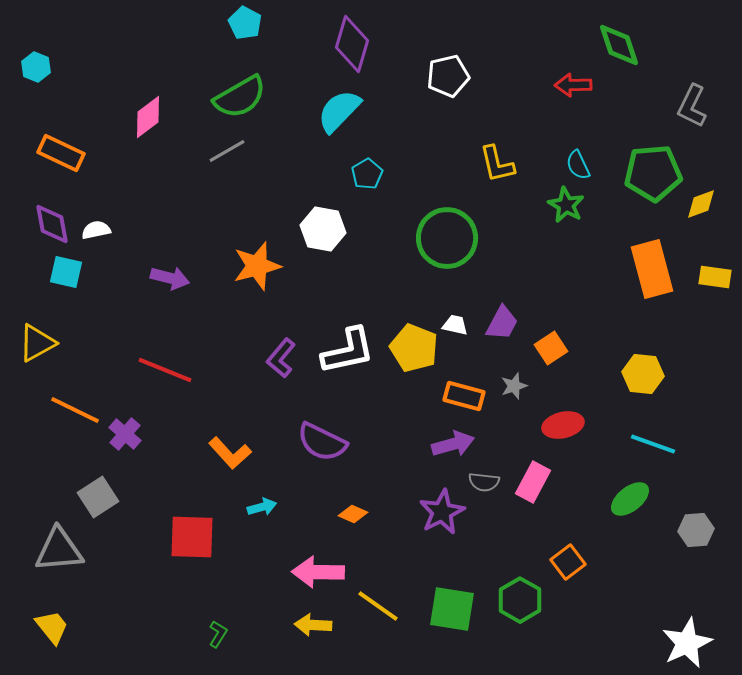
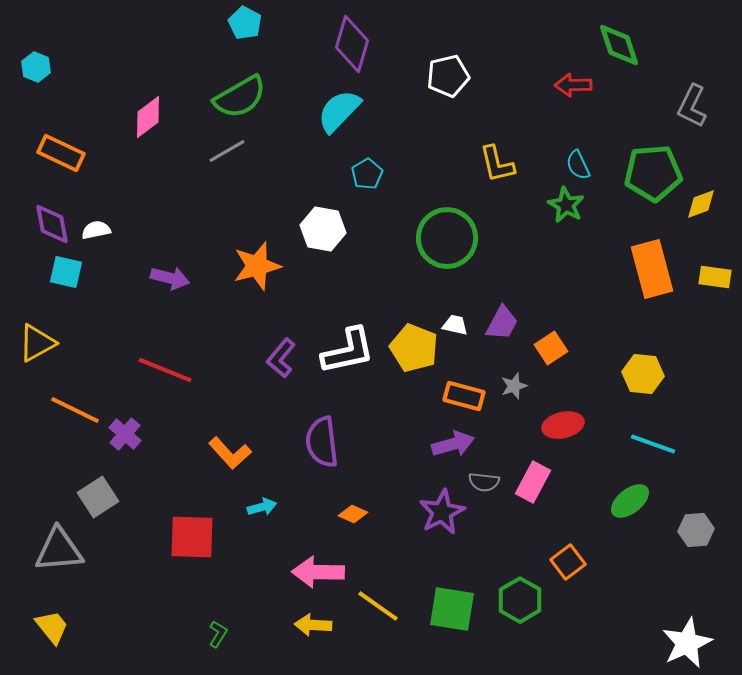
purple semicircle at (322, 442): rotated 57 degrees clockwise
green ellipse at (630, 499): moved 2 px down
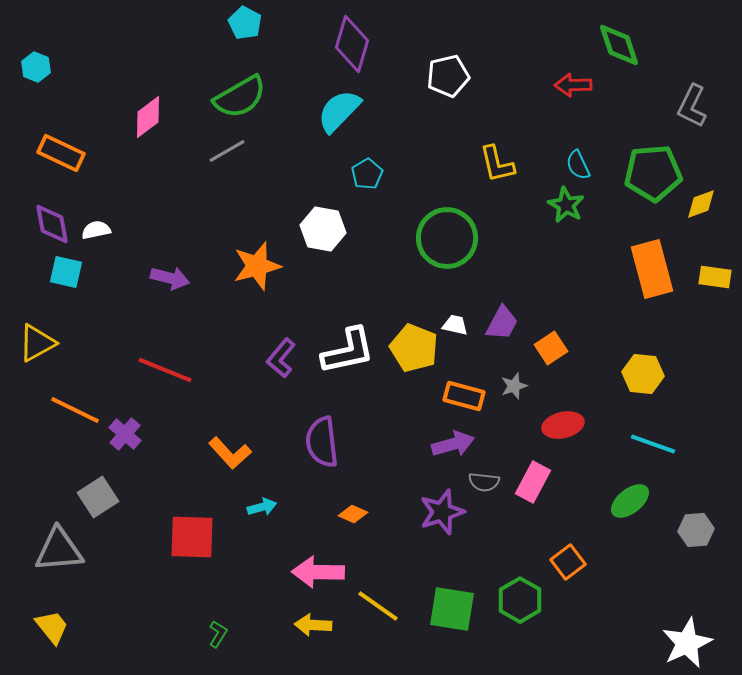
purple star at (442, 512): rotated 9 degrees clockwise
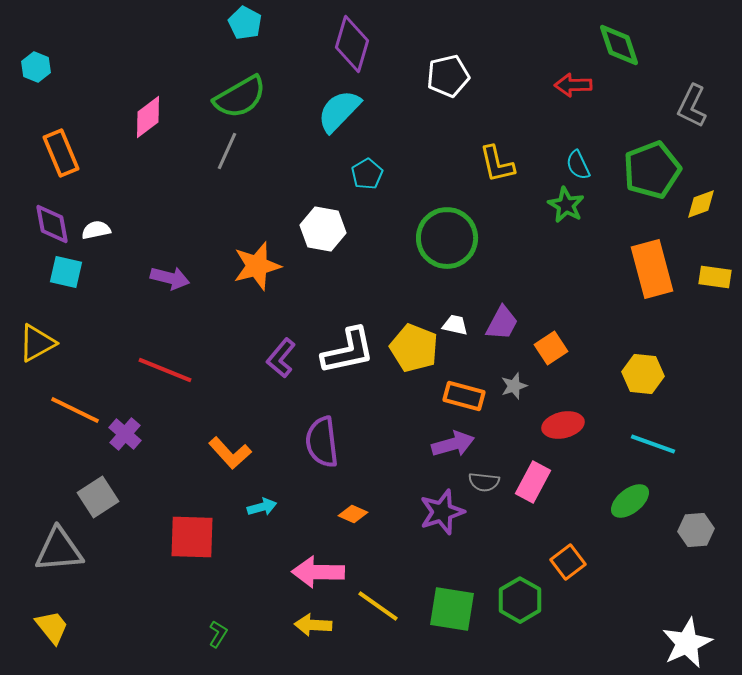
gray line at (227, 151): rotated 36 degrees counterclockwise
orange rectangle at (61, 153): rotated 42 degrees clockwise
green pentagon at (653, 173): moved 1 px left, 3 px up; rotated 16 degrees counterclockwise
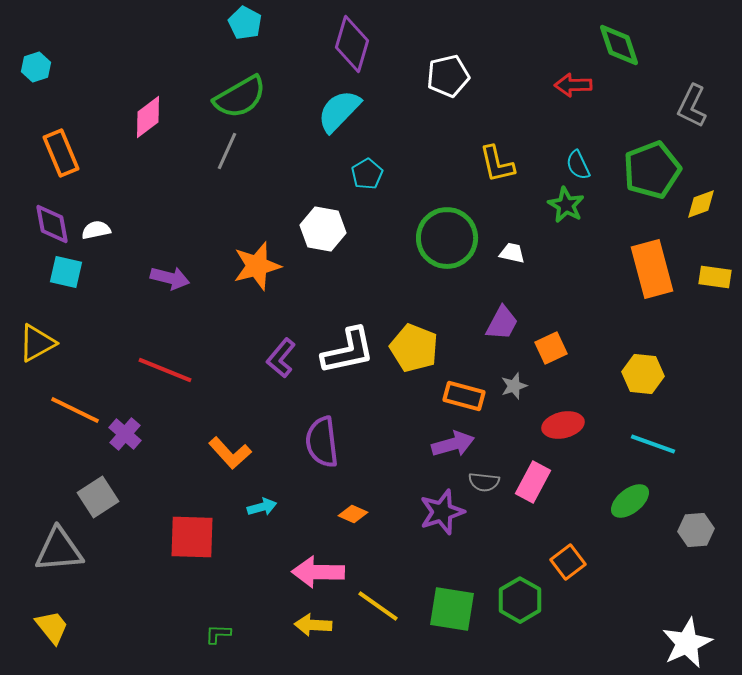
cyan hexagon at (36, 67): rotated 20 degrees clockwise
white trapezoid at (455, 325): moved 57 px right, 72 px up
orange square at (551, 348): rotated 8 degrees clockwise
green L-shape at (218, 634): rotated 120 degrees counterclockwise
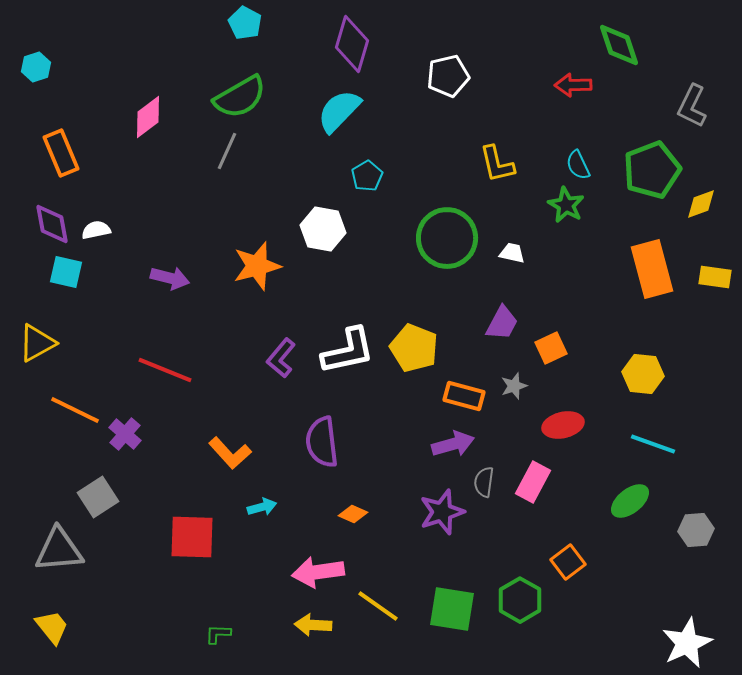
cyan pentagon at (367, 174): moved 2 px down
gray semicircle at (484, 482): rotated 92 degrees clockwise
pink arrow at (318, 572): rotated 9 degrees counterclockwise
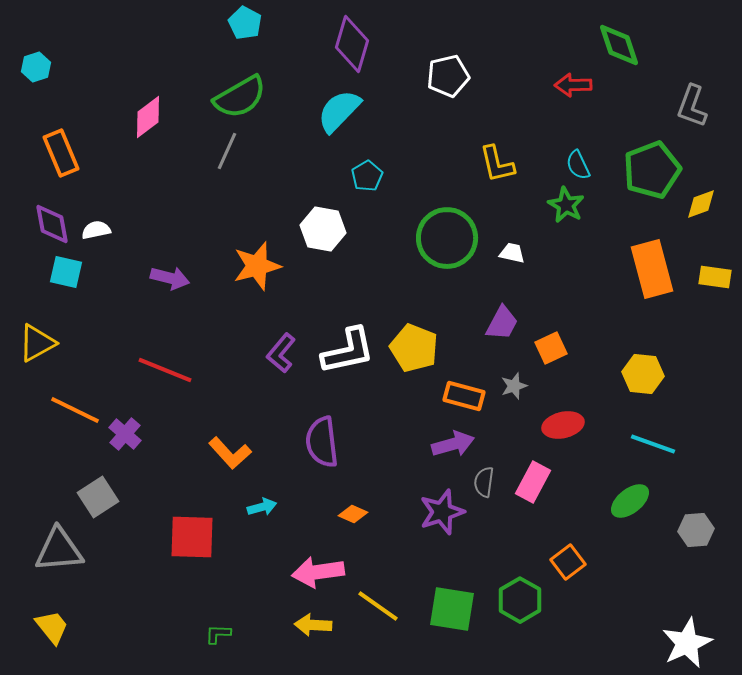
gray L-shape at (692, 106): rotated 6 degrees counterclockwise
purple L-shape at (281, 358): moved 5 px up
